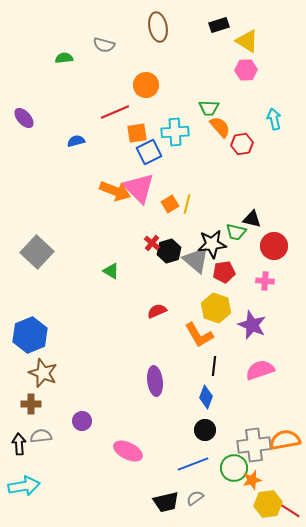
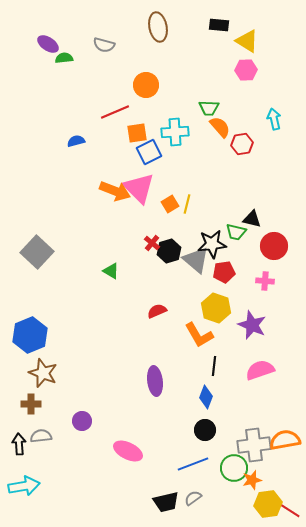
black rectangle at (219, 25): rotated 24 degrees clockwise
purple ellipse at (24, 118): moved 24 px right, 74 px up; rotated 15 degrees counterclockwise
gray semicircle at (195, 498): moved 2 px left
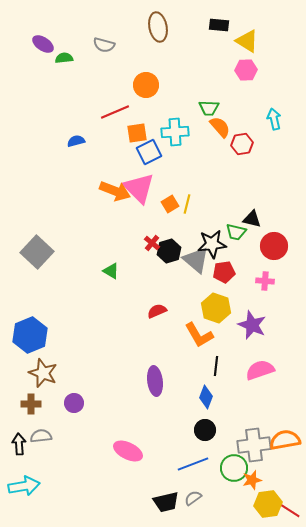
purple ellipse at (48, 44): moved 5 px left
black line at (214, 366): moved 2 px right
purple circle at (82, 421): moved 8 px left, 18 px up
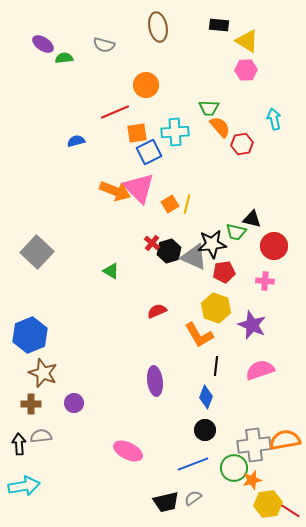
gray triangle at (196, 260): moved 2 px left, 3 px up; rotated 16 degrees counterclockwise
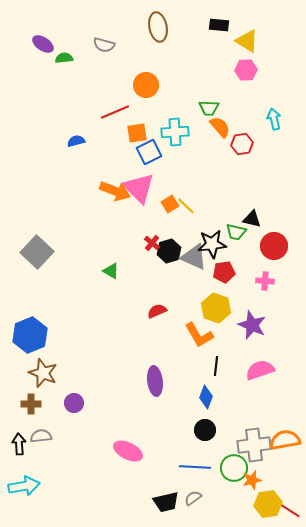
yellow line at (187, 204): moved 1 px left, 2 px down; rotated 60 degrees counterclockwise
blue line at (193, 464): moved 2 px right, 3 px down; rotated 24 degrees clockwise
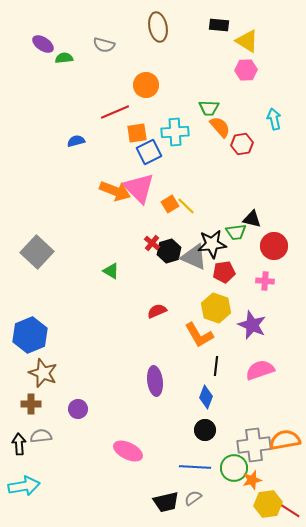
green trapezoid at (236, 232): rotated 20 degrees counterclockwise
purple circle at (74, 403): moved 4 px right, 6 px down
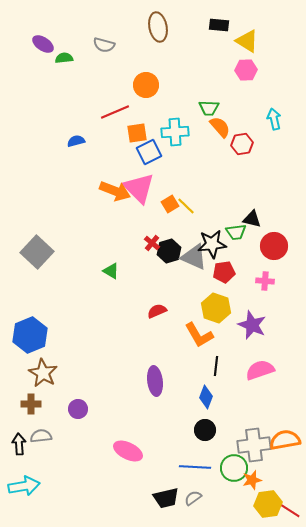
brown star at (43, 373): rotated 8 degrees clockwise
black trapezoid at (166, 502): moved 4 px up
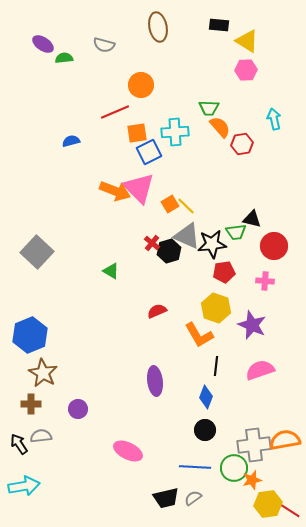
orange circle at (146, 85): moved 5 px left
blue semicircle at (76, 141): moved 5 px left
gray triangle at (194, 257): moved 7 px left, 21 px up
black arrow at (19, 444): rotated 30 degrees counterclockwise
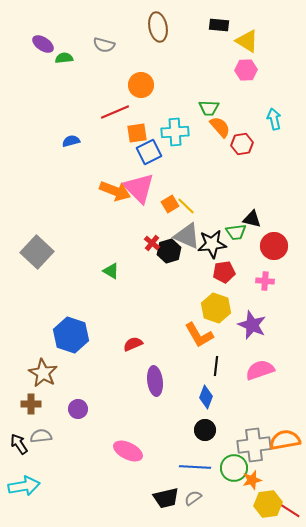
red semicircle at (157, 311): moved 24 px left, 33 px down
blue hexagon at (30, 335): moved 41 px right; rotated 20 degrees counterclockwise
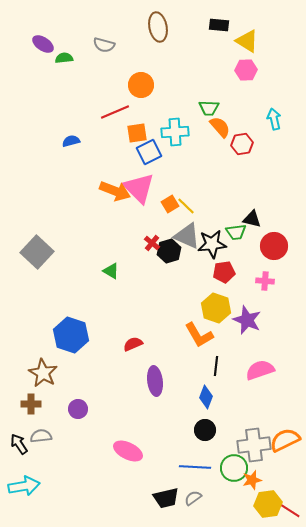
purple star at (252, 325): moved 5 px left, 5 px up
orange semicircle at (285, 440): rotated 16 degrees counterclockwise
